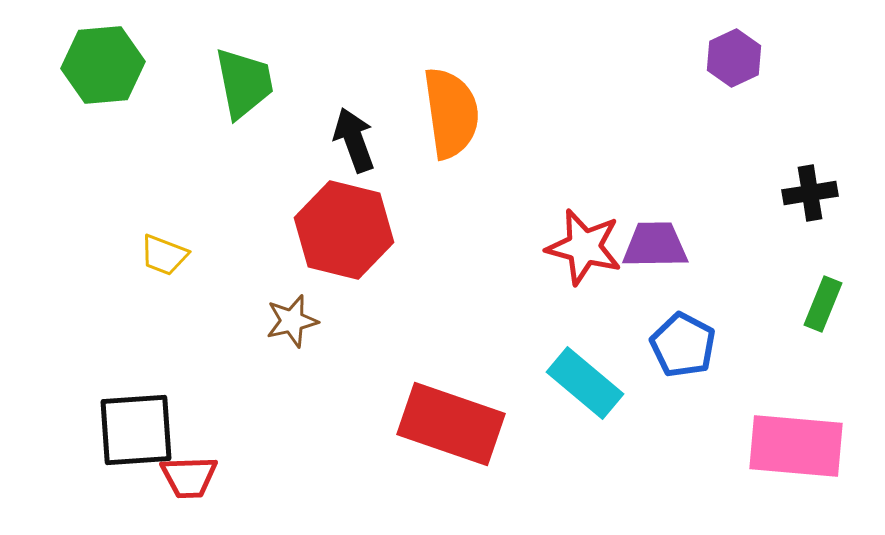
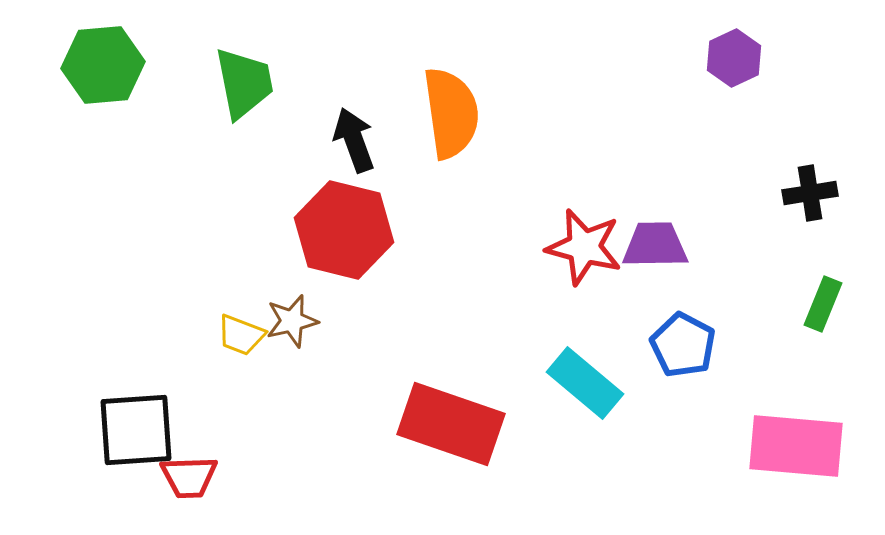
yellow trapezoid: moved 77 px right, 80 px down
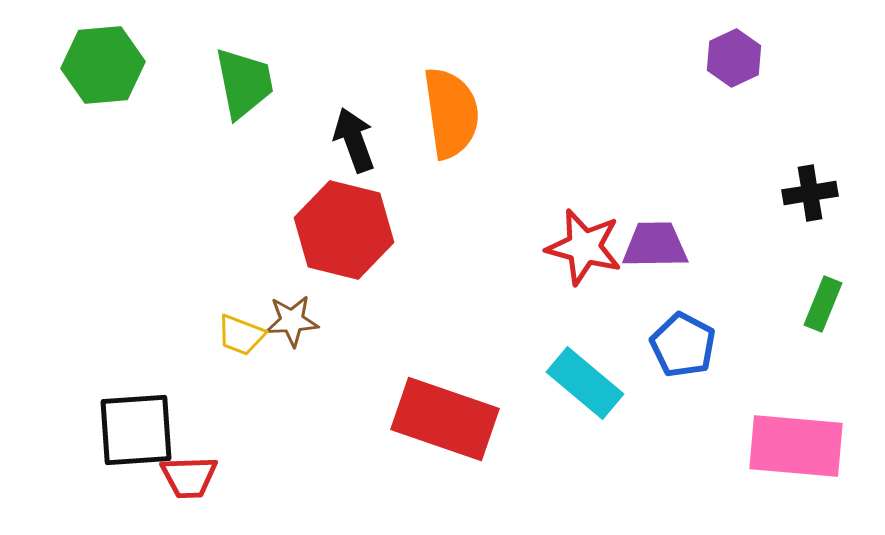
brown star: rotated 10 degrees clockwise
red rectangle: moved 6 px left, 5 px up
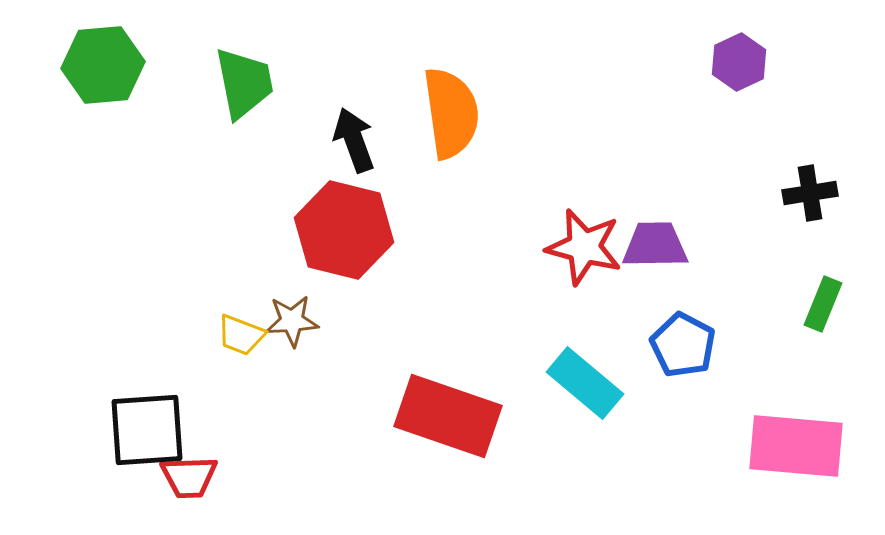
purple hexagon: moved 5 px right, 4 px down
red rectangle: moved 3 px right, 3 px up
black square: moved 11 px right
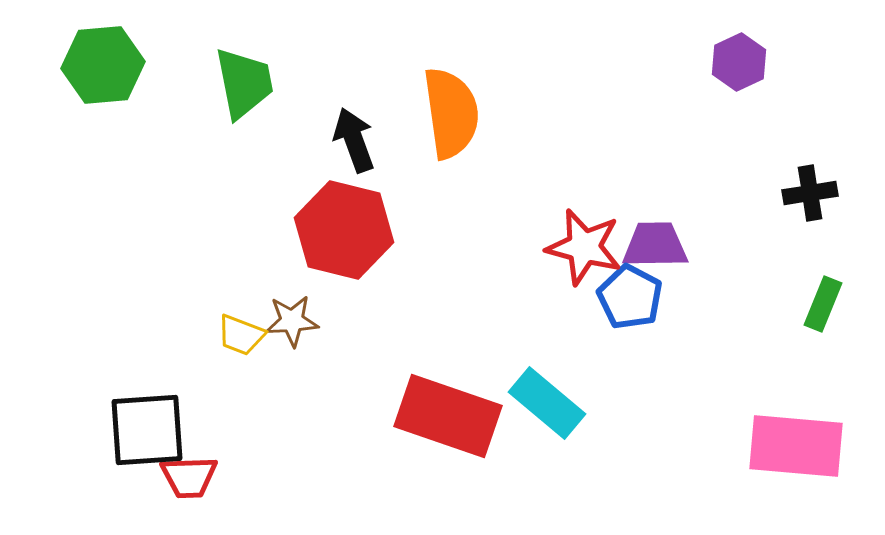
blue pentagon: moved 53 px left, 48 px up
cyan rectangle: moved 38 px left, 20 px down
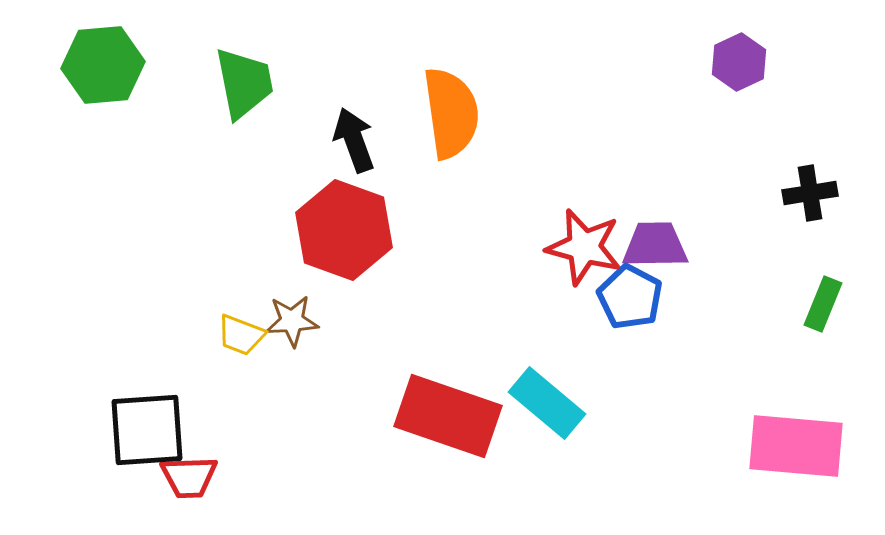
red hexagon: rotated 6 degrees clockwise
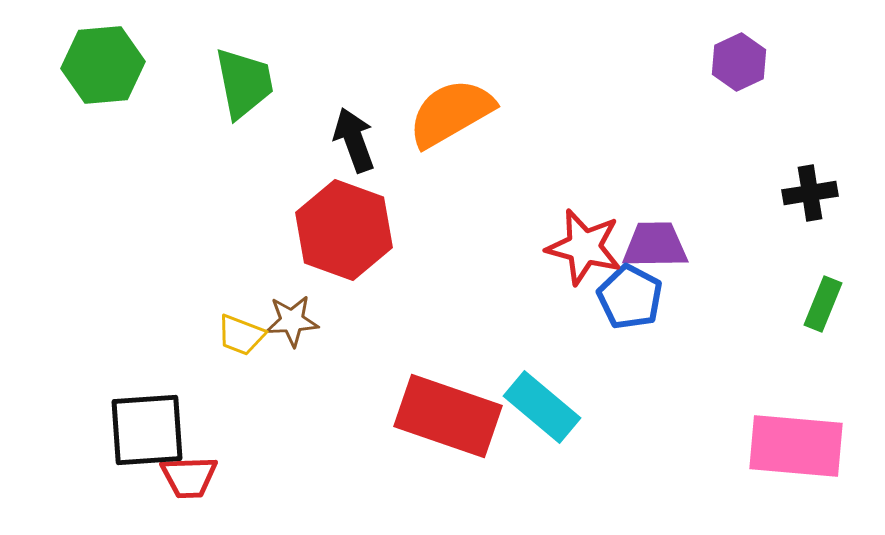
orange semicircle: rotated 112 degrees counterclockwise
cyan rectangle: moved 5 px left, 4 px down
